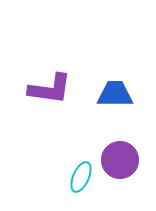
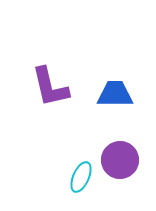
purple L-shape: moved 2 px up; rotated 69 degrees clockwise
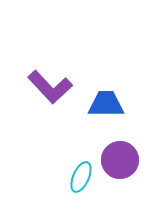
purple L-shape: rotated 30 degrees counterclockwise
blue trapezoid: moved 9 px left, 10 px down
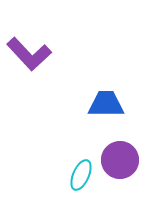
purple L-shape: moved 21 px left, 33 px up
cyan ellipse: moved 2 px up
